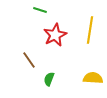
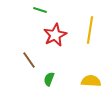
yellow semicircle: moved 2 px left, 3 px down
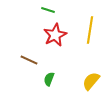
green line: moved 8 px right
brown line: rotated 30 degrees counterclockwise
yellow semicircle: rotated 54 degrees counterclockwise
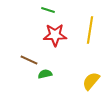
red star: rotated 25 degrees clockwise
green semicircle: moved 4 px left, 5 px up; rotated 56 degrees clockwise
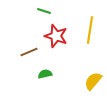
green line: moved 4 px left, 1 px down
red star: moved 1 px right, 1 px down; rotated 20 degrees clockwise
brown line: moved 8 px up; rotated 48 degrees counterclockwise
yellow semicircle: moved 2 px right
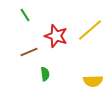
green line: moved 19 px left, 4 px down; rotated 40 degrees clockwise
yellow line: rotated 40 degrees clockwise
green semicircle: rotated 96 degrees clockwise
yellow semicircle: rotated 132 degrees counterclockwise
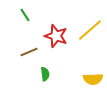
yellow semicircle: moved 2 px up
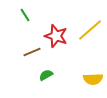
brown line: moved 3 px right
green semicircle: moved 1 px right, 1 px down; rotated 112 degrees counterclockwise
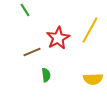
green line: moved 5 px up
yellow line: rotated 20 degrees counterclockwise
red star: moved 2 px right, 2 px down; rotated 25 degrees clockwise
green semicircle: rotated 112 degrees clockwise
